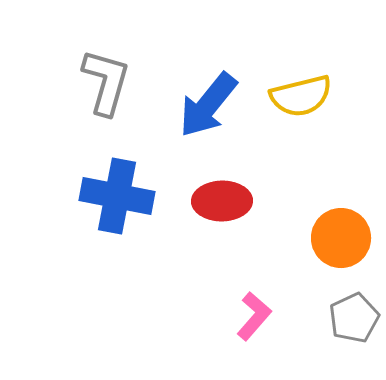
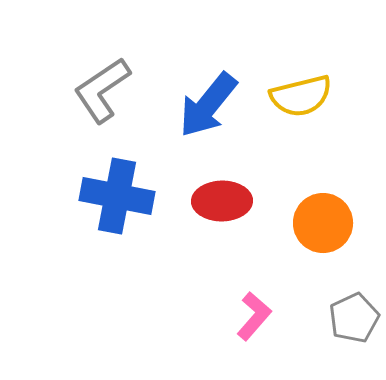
gray L-shape: moved 4 px left, 8 px down; rotated 140 degrees counterclockwise
orange circle: moved 18 px left, 15 px up
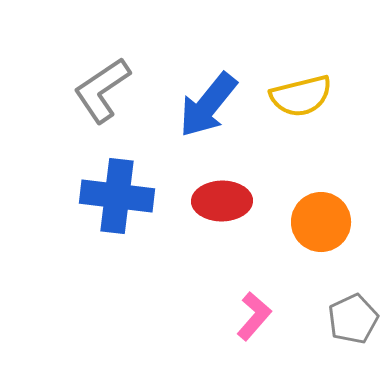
blue cross: rotated 4 degrees counterclockwise
orange circle: moved 2 px left, 1 px up
gray pentagon: moved 1 px left, 1 px down
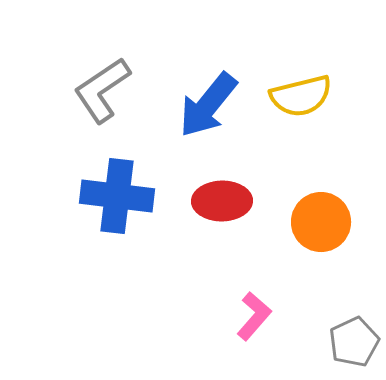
gray pentagon: moved 1 px right, 23 px down
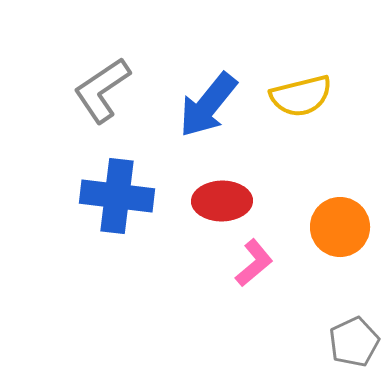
orange circle: moved 19 px right, 5 px down
pink L-shape: moved 53 px up; rotated 9 degrees clockwise
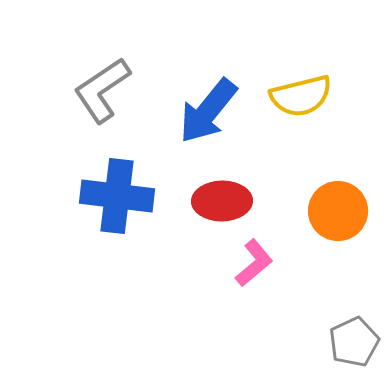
blue arrow: moved 6 px down
orange circle: moved 2 px left, 16 px up
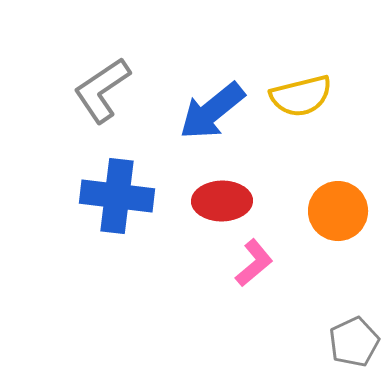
blue arrow: moved 4 px right; rotated 12 degrees clockwise
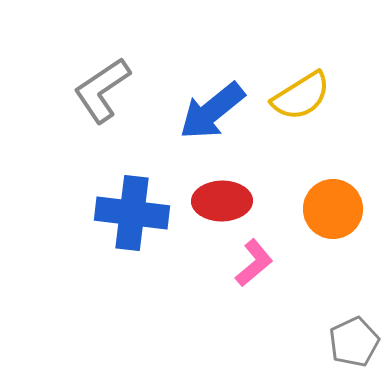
yellow semicircle: rotated 18 degrees counterclockwise
blue cross: moved 15 px right, 17 px down
orange circle: moved 5 px left, 2 px up
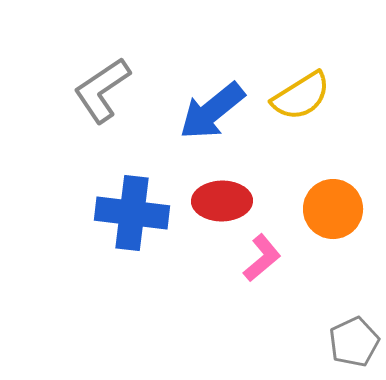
pink L-shape: moved 8 px right, 5 px up
